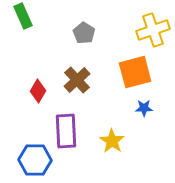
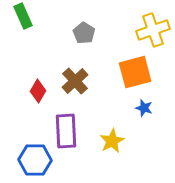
brown cross: moved 2 px left, 1 px down
blue star: rotated 18 degrees clockwise
yellow star: rotated 10 degrees clockwise
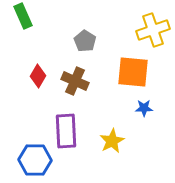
gray pentagon: moved 1 px right, 8 px down
orange square: moved 2 px left; rotated 20 degrees clockwise
brown cross: rotated 24 degrees counterclockwise
red diamond: moved 15 px up
blue star: rotated 18 degrees counterclockwise
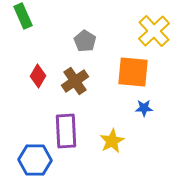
yellow cross: moved 1 px right, 1 px down; rotated 24 degrees counterclockwise
brown cross: rotated 32 degrees clockwise
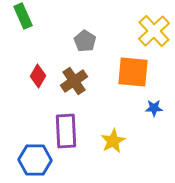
brown cross: moved 1 px left
blue star: moved 10 px right
yellow star: moved 1 px right
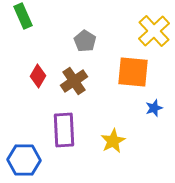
blue star: rotated 18 degrees counterclockwise
purple rectangle: moved 2 px left, 1 px up
blue hexagon: moved 11 px left
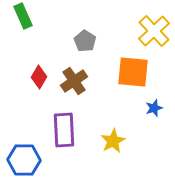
red diamond: moved 1 px right, 1 px down
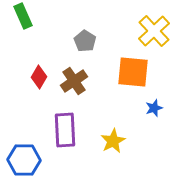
purple rectangle: moved 1 px right
